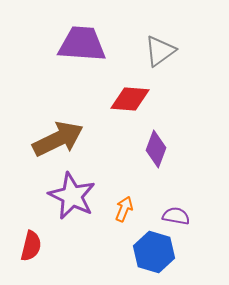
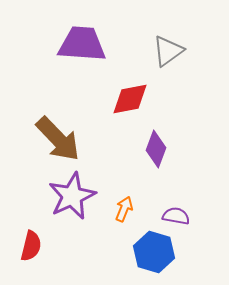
gray triangle: moved 8 px right
red diamond: rotated 15 degrees counterclockwise
brown arrow: rotated 72 degrees clockwise
purple star: rotated 21 degrees clockwise
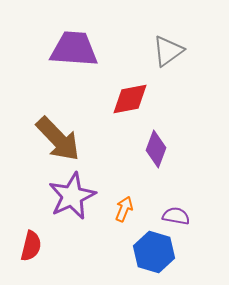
purple trapezoid: moved 8 px left, 5 px down
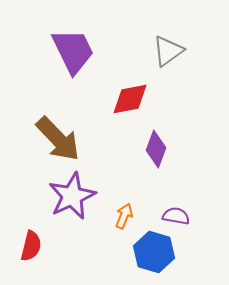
purple trapezoid: moved 1 px left, 2 px down; rotated 60 degrees clockwise
orange arrow: moved 7 px down
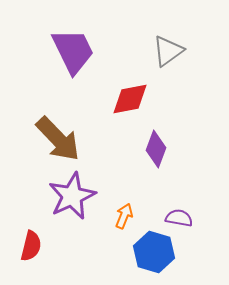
purple semicircle: moved 3 px right, 2 px down
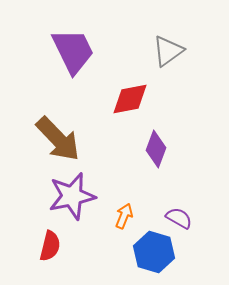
purple star: rotated 12 degrees clockwise
purple semicircle: rotated 20 degrees clockwise
red semicircle: moved 19 px right
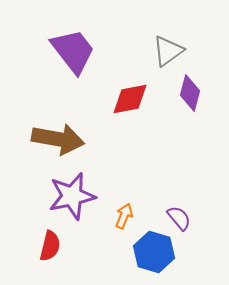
purple trapezoid: rotated 12 degrees counterclockwise
brown arrow: rotated 36 degrees counterclockwise
purple diamond: moved 34 px right, 56 px up; rotated 6 degrees counterclockwise
purple semicircle: rotated 20 degrees clockwise
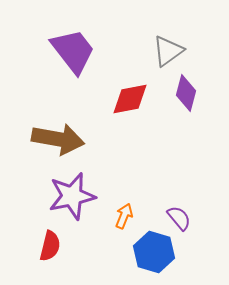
purple diamond: moved 4 px left
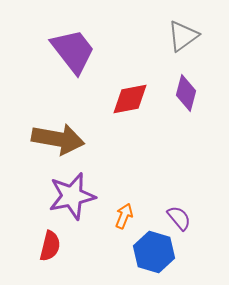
gray triangle: moved 15 px right, 15 px up
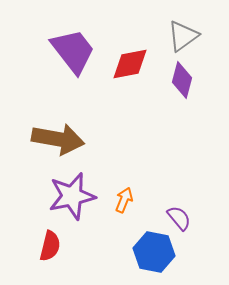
purple diamond: moved 4 px left, 13 px up
red diamond: moved 35 px up
orange arrow: moved 16 px up
blue hexagon: rotated 6 degrees counterclockwise
